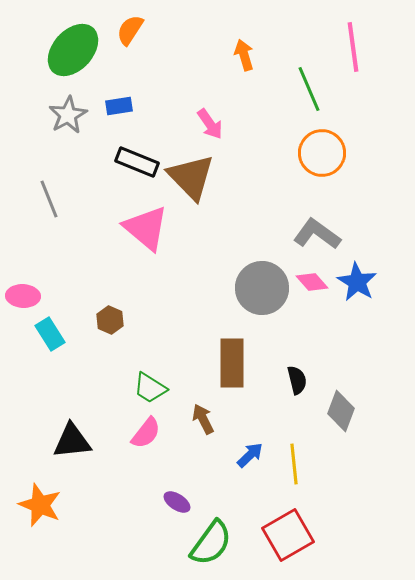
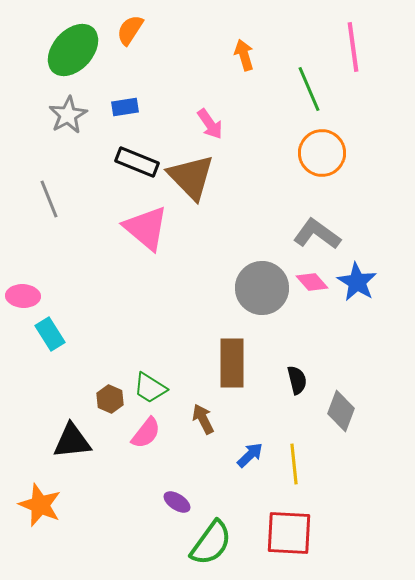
blue rectangle: moved 6 px right, 1 px down
brown hexagon: moved 79 px down
red square: moved 1 px right, 2 px up; rotated 33 degrees clockwise
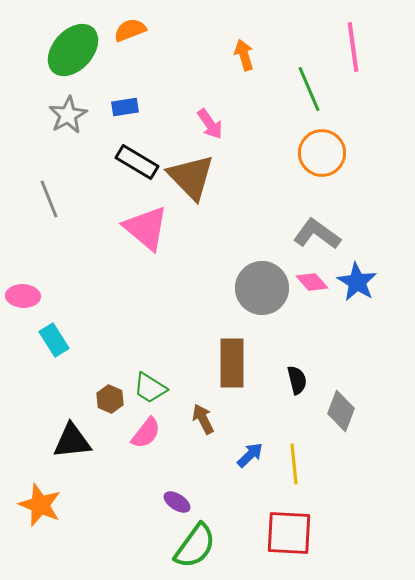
orange semicircle: rotated 36 degrees clockwise
black rectangle: rotated 9 degrees clockwise
cyan rectangle: moved 4 px right, 6 px down
green semicircle: moved 16 px left, 3 px down
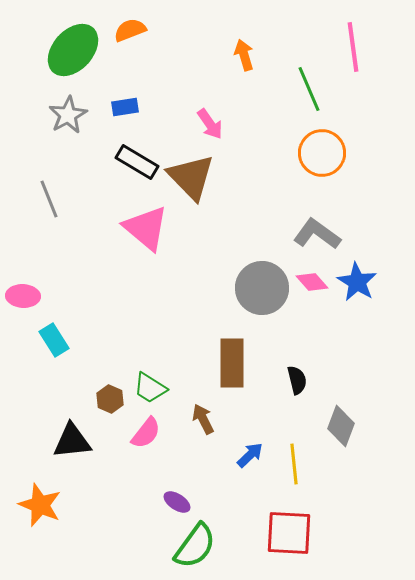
gray diamond: moved 15 px down
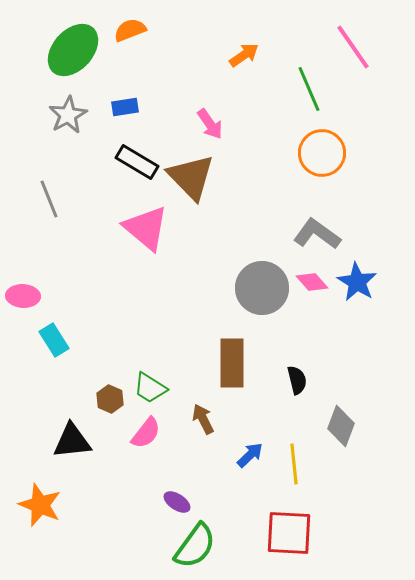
pink line: rotated 27 degrees counterclockwise
orange arrow: rotated 72 degrees clockwise
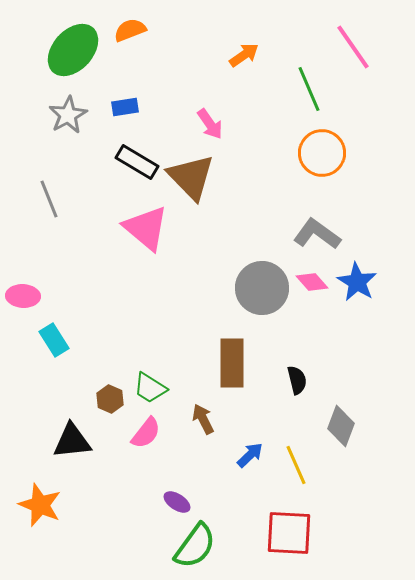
yellow line: moved 2 px right, 1 px down; rotated 18 degrees counterclockwise
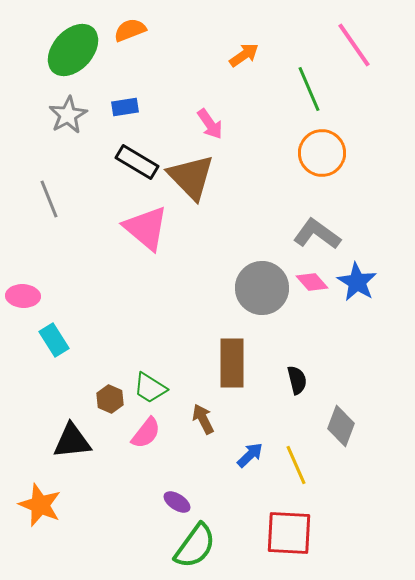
pink line: moved 1 px right, 2 px up
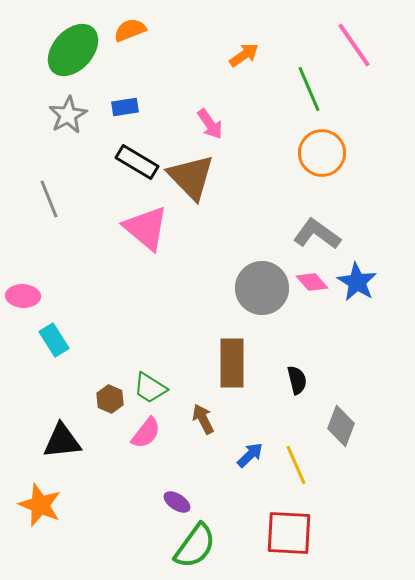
black triangle: moved 10 px left
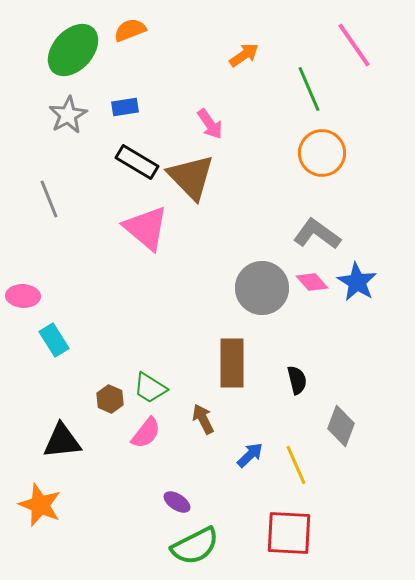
green semicircle: rotated 27 degrees clockwise
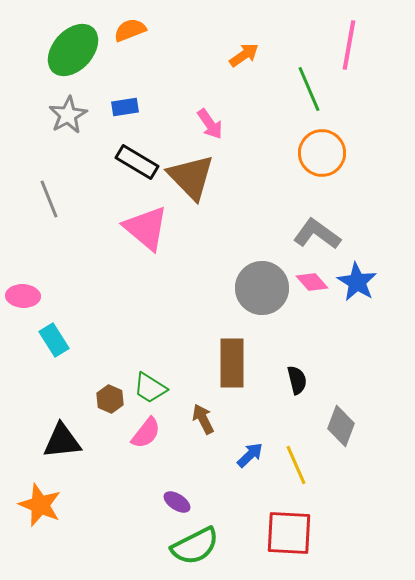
pink line: moved 5 px left; rotated 45 degrees clockwise
